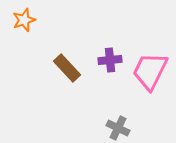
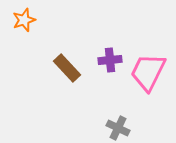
pink trapezoid: moved 2 px left, 1 px down
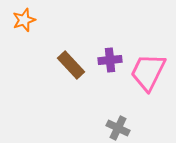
brown rectangle: moved 4 px right, 3 px up
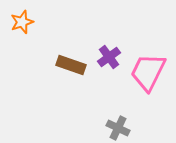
orange star: moved 2 px left, 2 px down
purple cross: moved 1 px left, 3 px up; rotated 30 degrees counterclockwise
brown rectangle: rotated 28 degrees counterclockwise
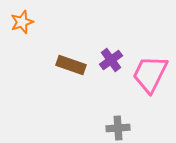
purple cross: moved 2 px right, 3 px down
pink trapezoid: moved 2 px right, 2 px down
gray cross: rotated 30 degrees counterclockwise
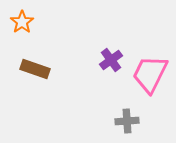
orange star: rotated 15 degrees counterclockwise
brown rectangle: moved 36 px left, 4 px down
gray cross: moved 9 px right, 7 px up
